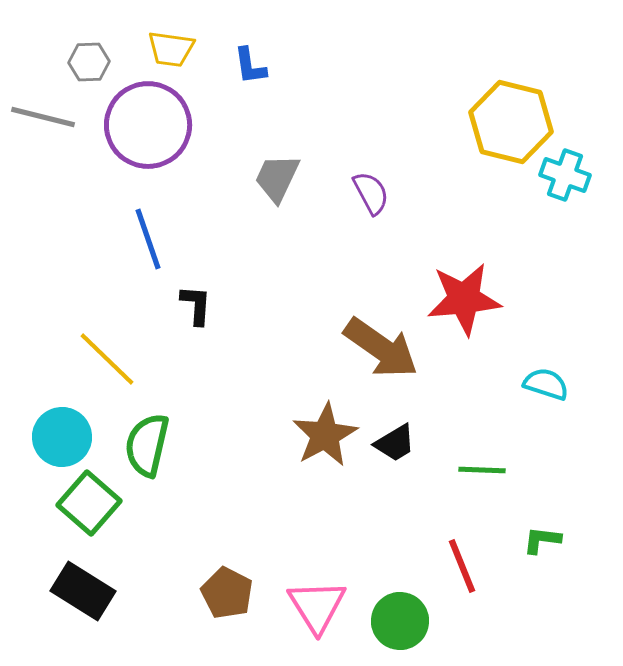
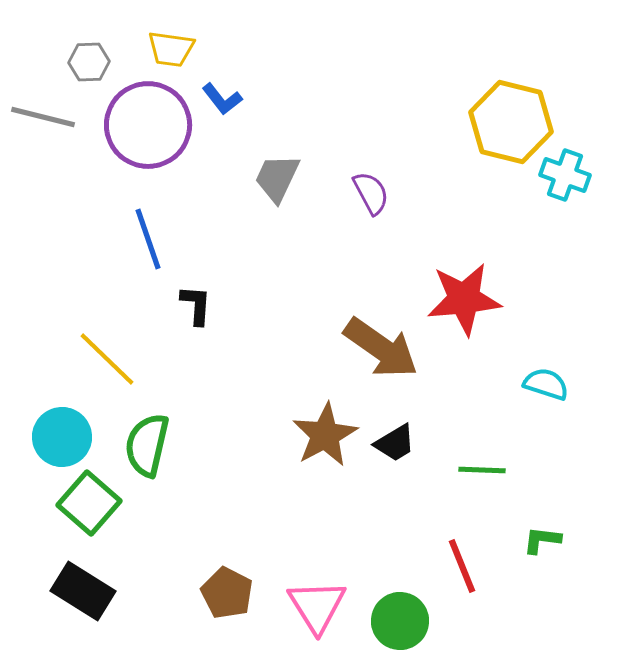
blue L-shape: moved 28 px left, 33 px down; rotated 30 degrees counterclockwise
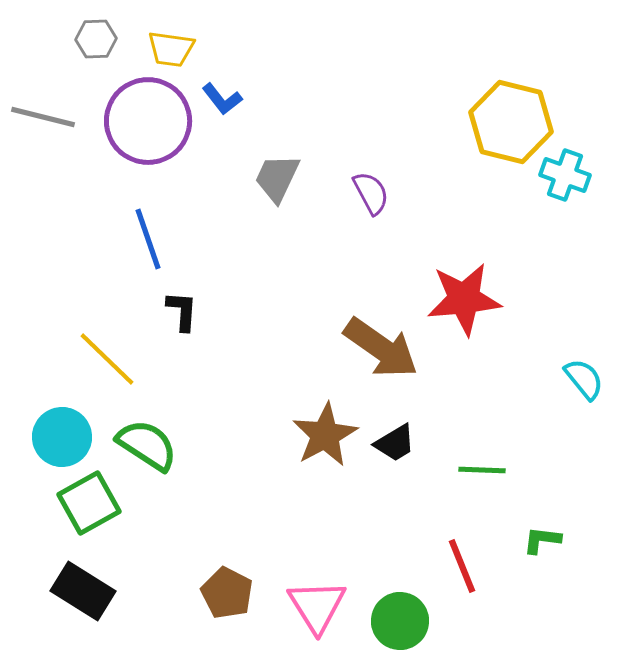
gray hexagon: moved 7 px right, 23 px up
purple circle: moved 4 px up
black L-shape: moved 14 px left, 6 px down
cyan semicircle: moved 38 px right, 5 px up; rotated 33 degrees clockwise
green semicircle: rotated 110 degrees clockwise
green square: rotated 20 degrees clockwise
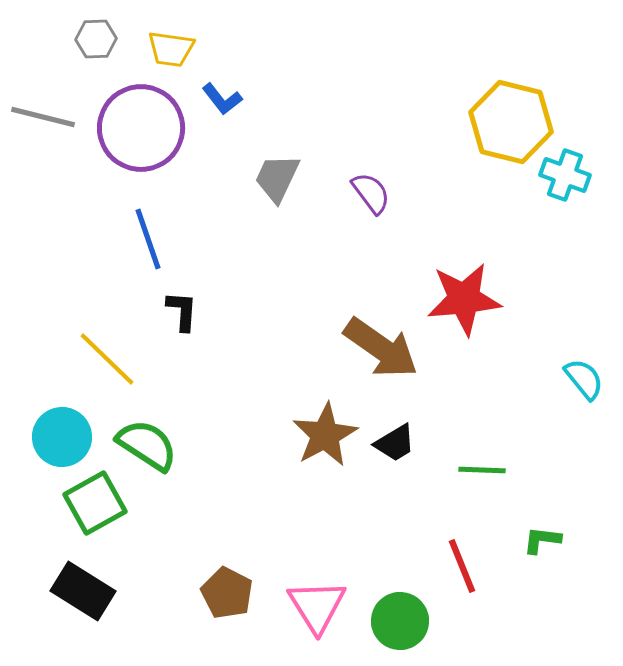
purple circle: moved 7 px left, 7 px down
purple semicircle: rotated 9 degrees counterclockwise
green square: moved 6 px right
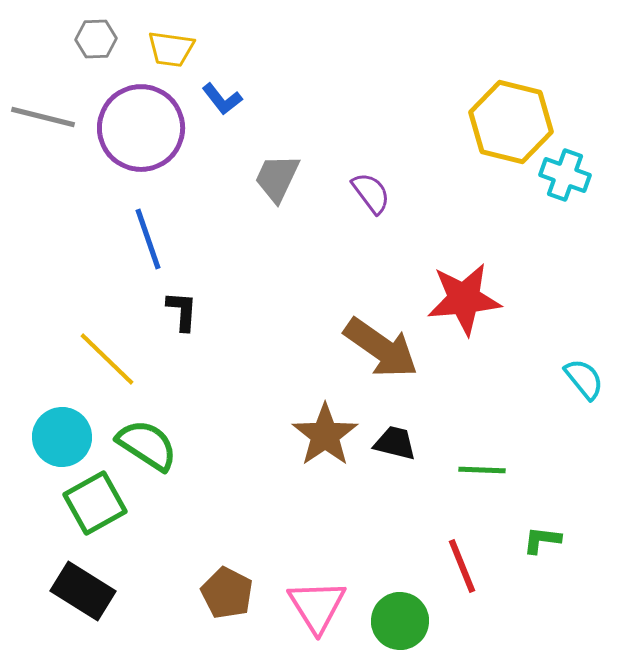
brown star: rotated 6 degrees counterclockwise
black trapezoid: rotated 135 degrees counterclockwise
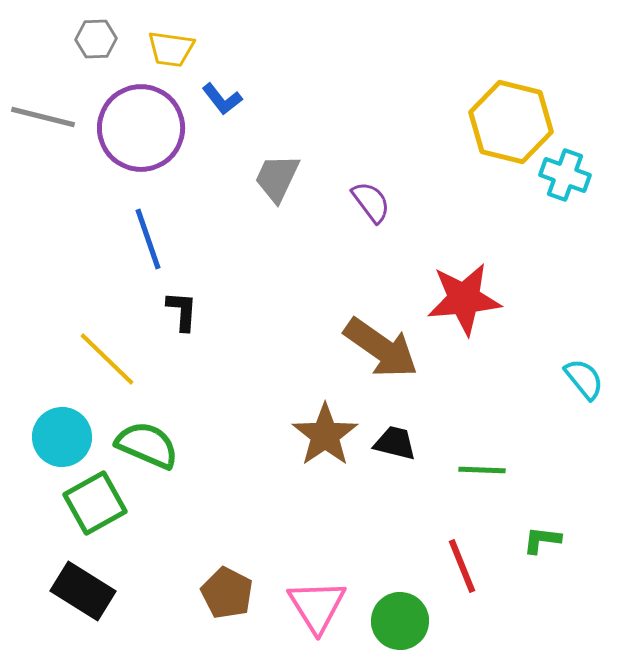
purple semicircle: moved 9 px down
green semicircle: rotated 10 degrees counterclockwise
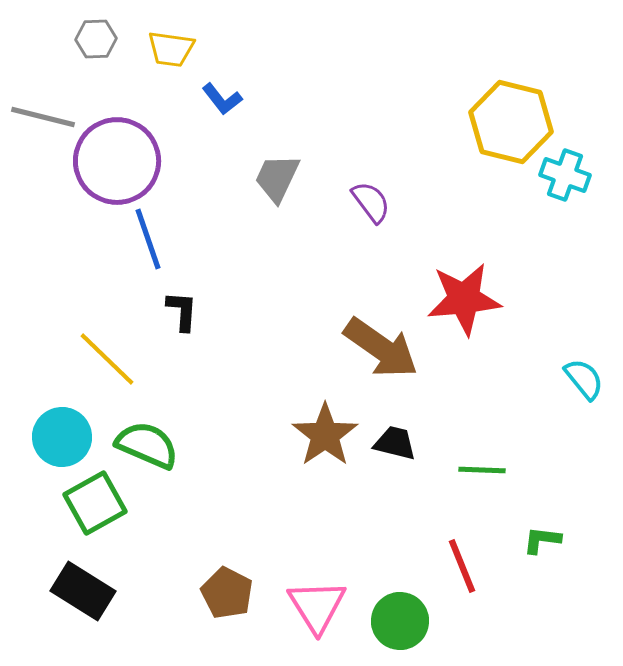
purple circle: moved 24 px left, 33 px down
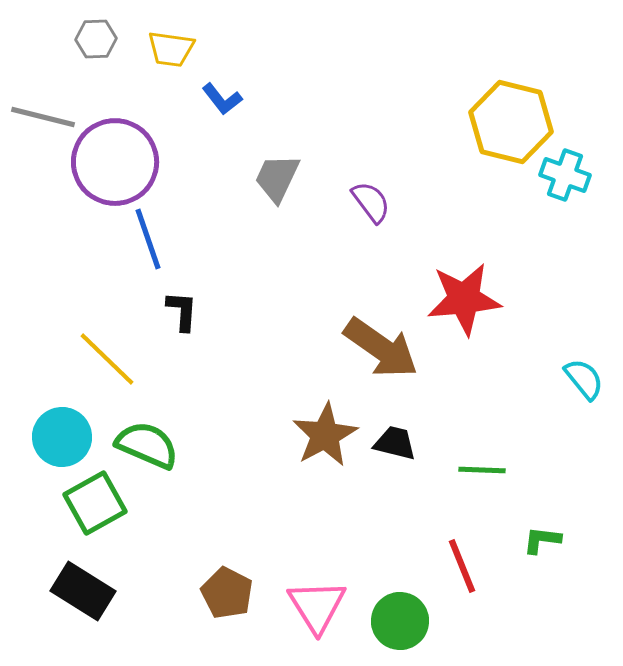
purple circle: moved 2 px left, 1 px down
brown star: rotated 6 degrees clockwise
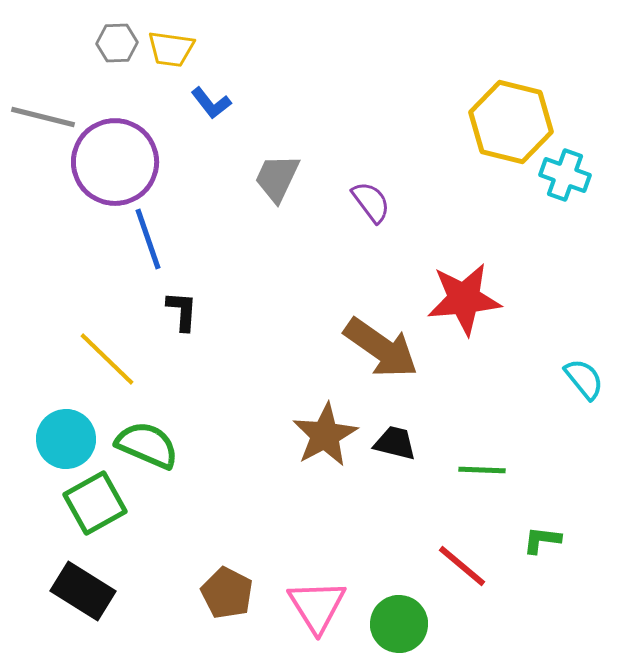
gray hexagon: moved 21 px right, 4 px down
blue L-shape: moved 11 px left, 4 px down
cyan circle: moved 4 px right, 2 px down
red line: rotated 28 degrees counterclockwise
green circle: moved 1 px left, 3 px down
